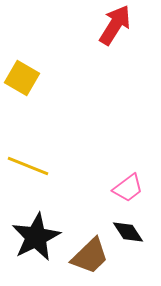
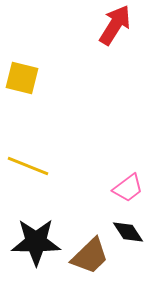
yellow square: rotated 16 degrees counterclockwise
black star: moved 5 px down; rotated 27 degrees clockwise
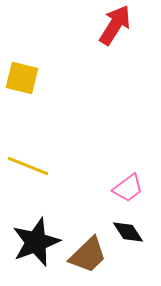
black star: rotated 21 degrees counterclockwise
brown trapezoid: moved 2 px left, 1 px up
